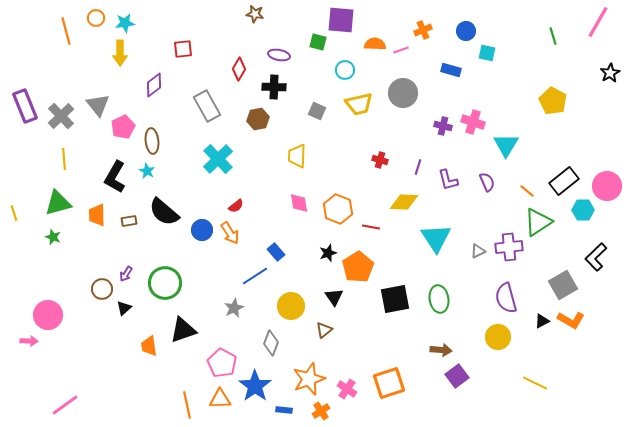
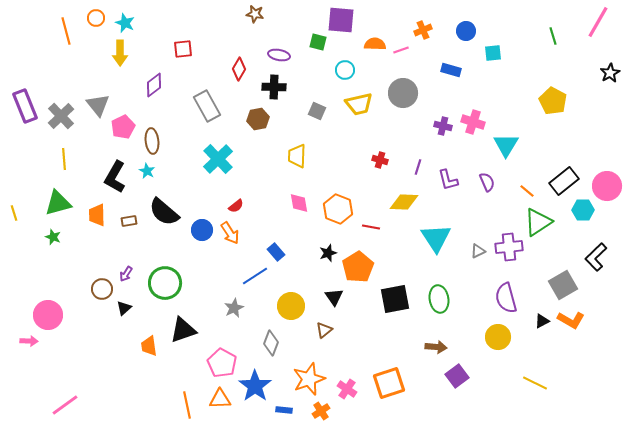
cyan star at (125, 23): rotated 30 degrees clockwise
cyan square at (487, 53): moved 6 px right; rotated 18 degrees counterclockwise
brown arrow at (441, 350): moved 5 px left, 3 px up
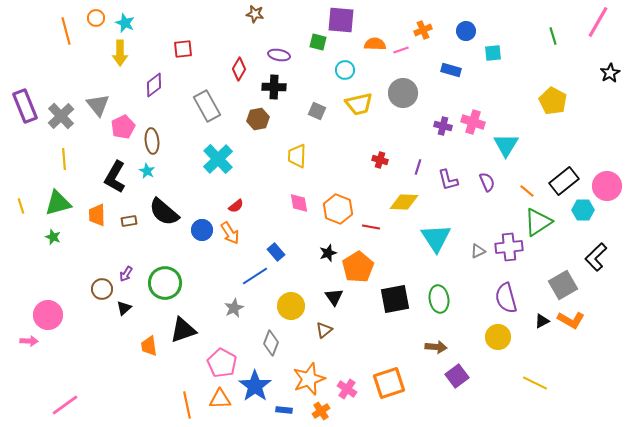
yellow line at (14, 213): moved 7 px right, 7 px up
